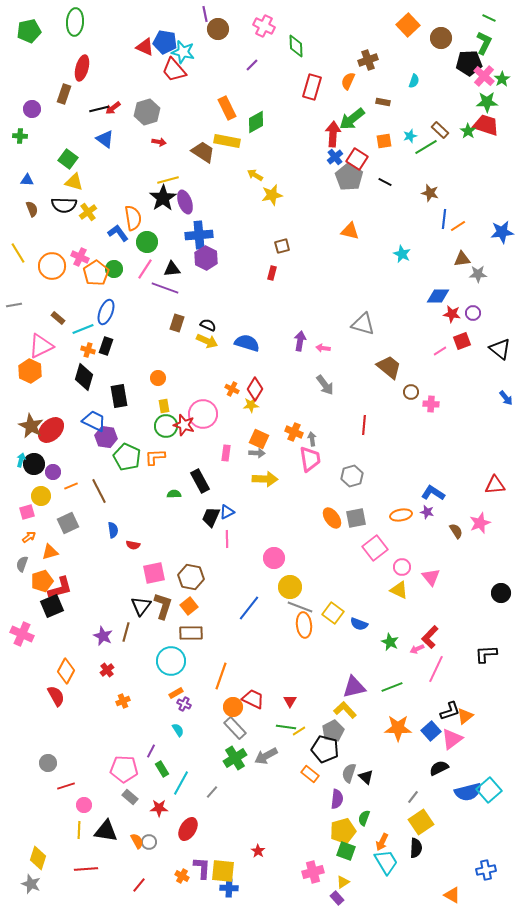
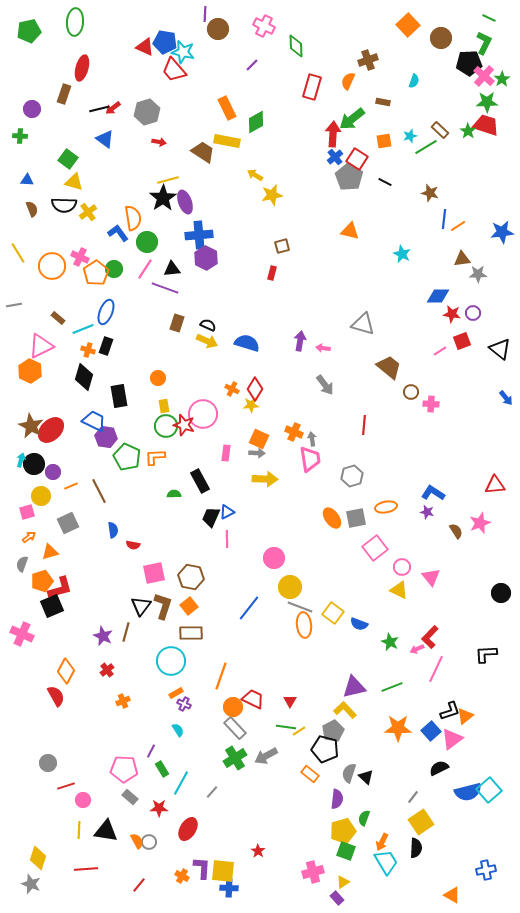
purple line at (205, 14): rotated 14 degrees clockwise
orange ellipse at (401, 515): moved 15 px left, 8 px up
pink circle at (84, 805): moved 1 px left, 5 px up
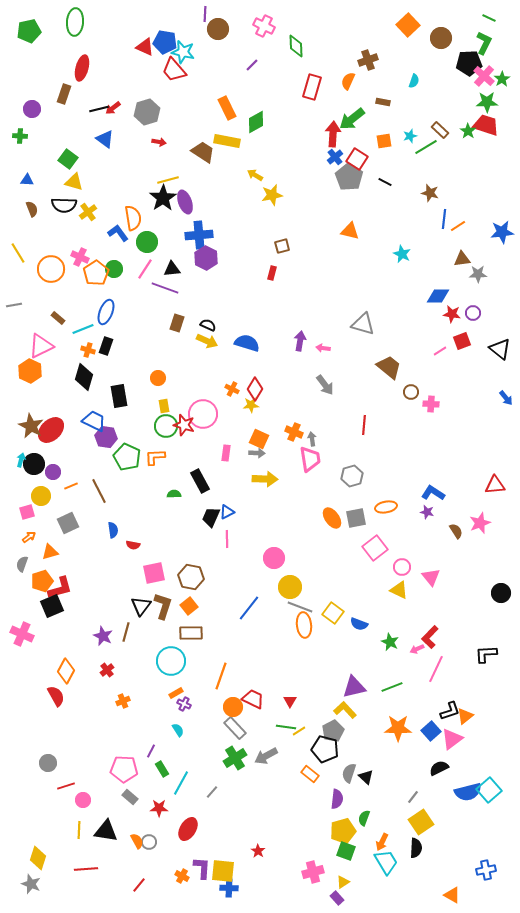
orange circle at (52, 266): moved 1 px left, 3 px down
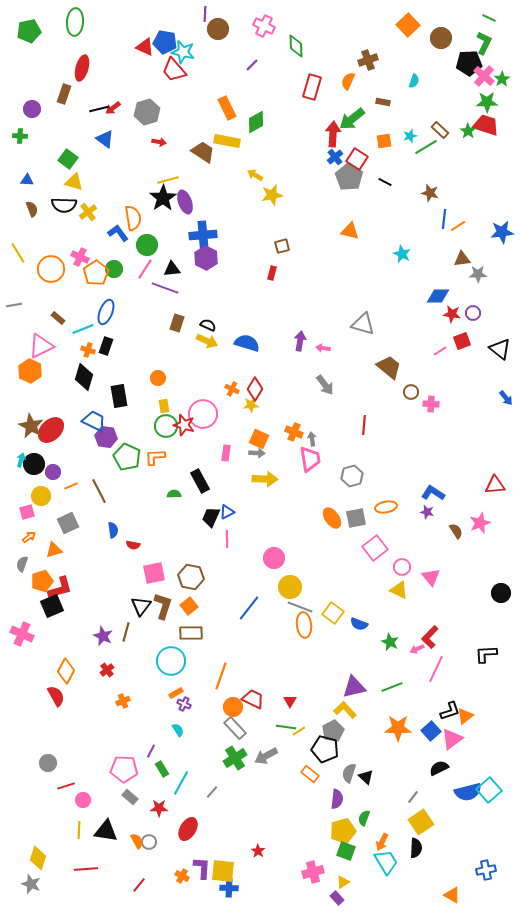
blue cross at (199, 235): moved 4 px right
green circle at (147, 242): moved 3 px down
orange triangle at (50, 552): moved 4 px right, 2 px up
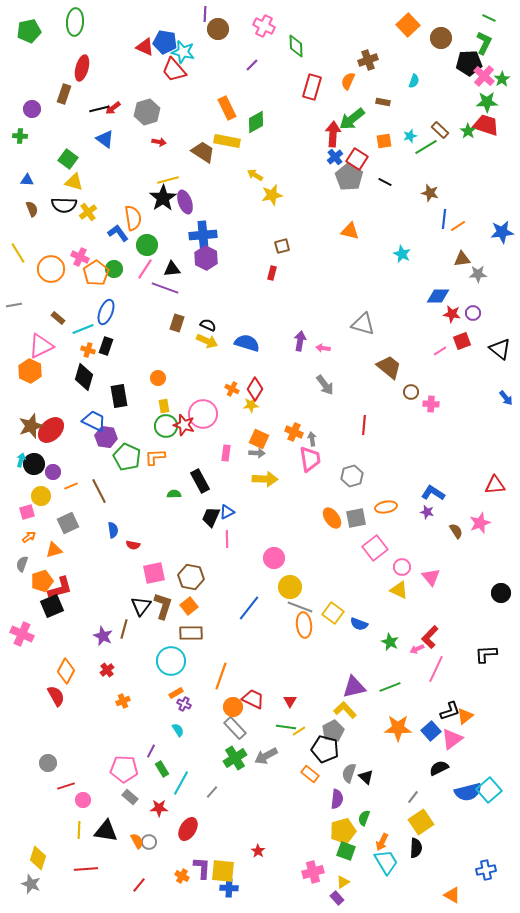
brown star at (31, 426): rotated 25 degrees clockwise
brown line at (126, 632): moved 2 px left, 3 px up
green line at (392, 687): moved 2 px left
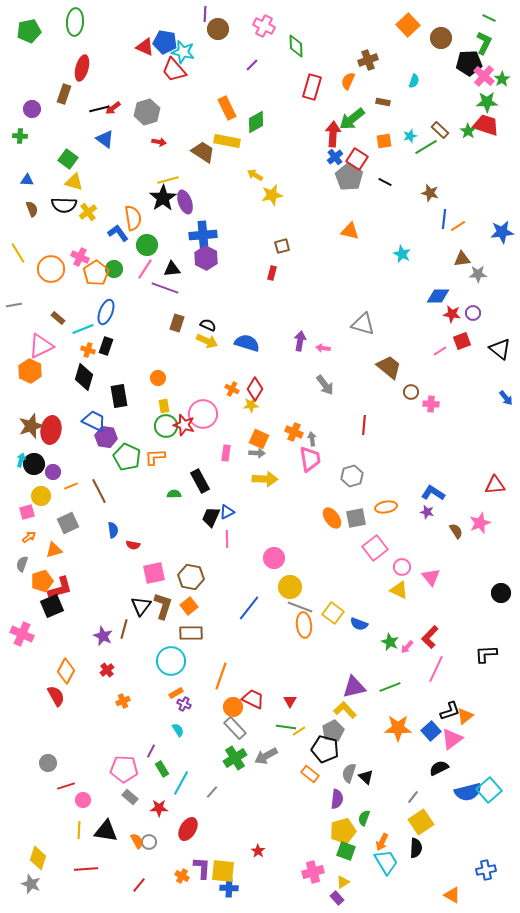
red ellipse at (51, 430): rotated 36 degrees counterclockwise
pink arrow at (417, 649): moved 10 px left, 2 px up; rotated 24 degrees counterclockwise
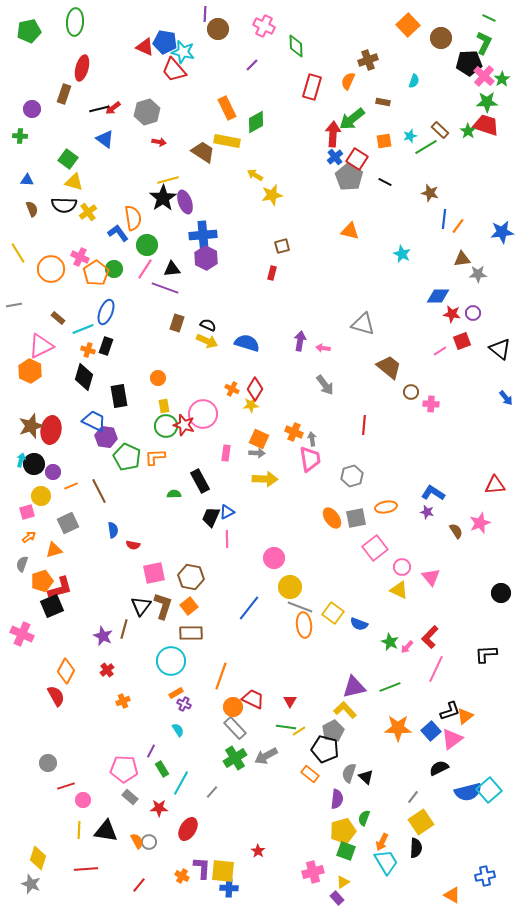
orange line at (458, 226): rotated 21 degrees counterclockwise
blue cross at (486, 870): moved 1 px left, 6 px down
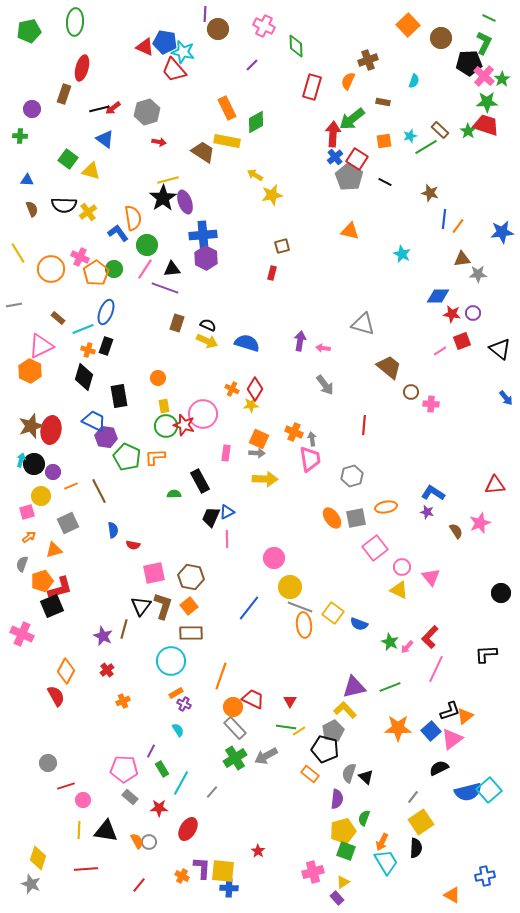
yellow triangle at (74, 182): moved 17 px right, 11 px up
